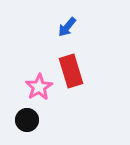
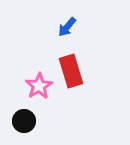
pink star: moved 1 px up
black circle: moved 3 px left, 1 px down
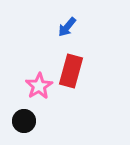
red rectangle: rotated 32 degrees clockwise
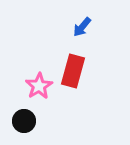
blue arrow: moved 15 px right
red rectangle: moved 2 px right
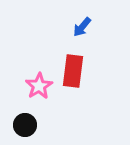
red rectangle: rotated 8 degrees counterclockwise
black circle: moved 1 px right, 4 px down
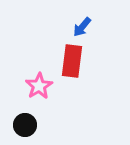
red rectangle: moved 1 px left, 10 px up
